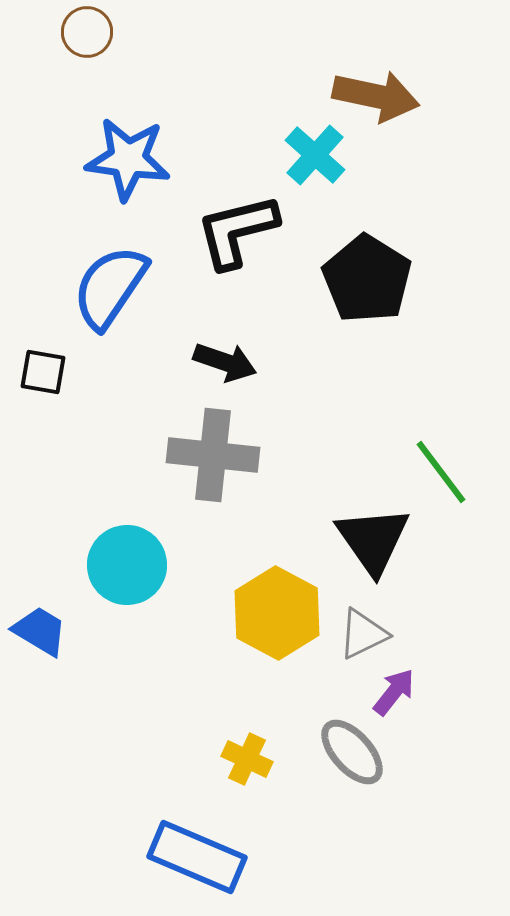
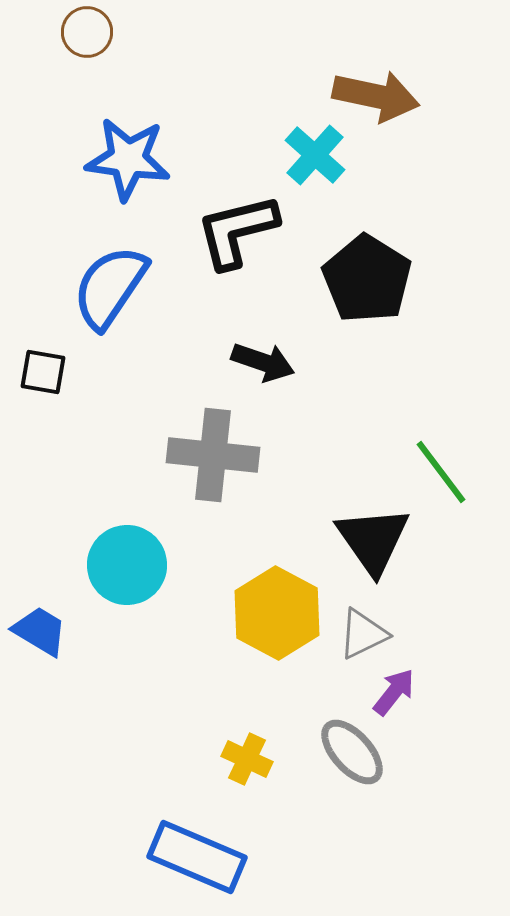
black arrow: moved 38 px right
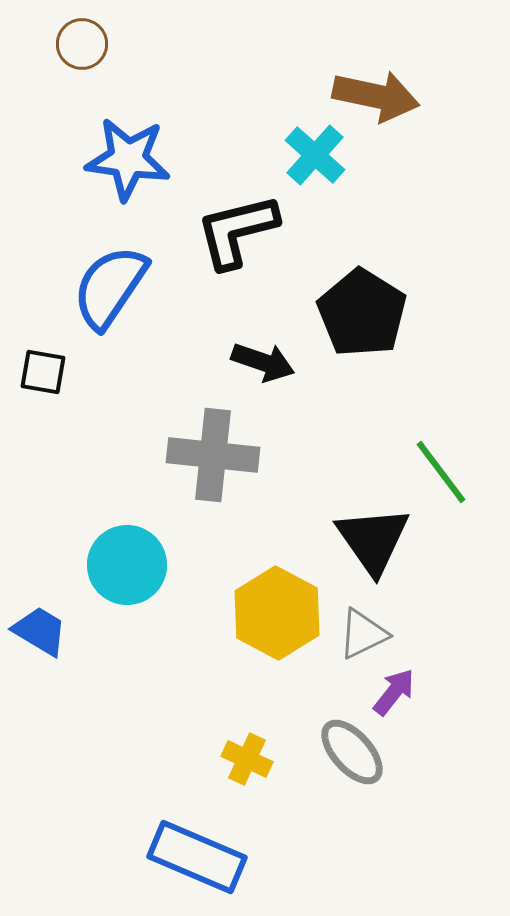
brown circle: moved 5 px left, 12 px down
black pentagon: moved 5 px left, 34 px down
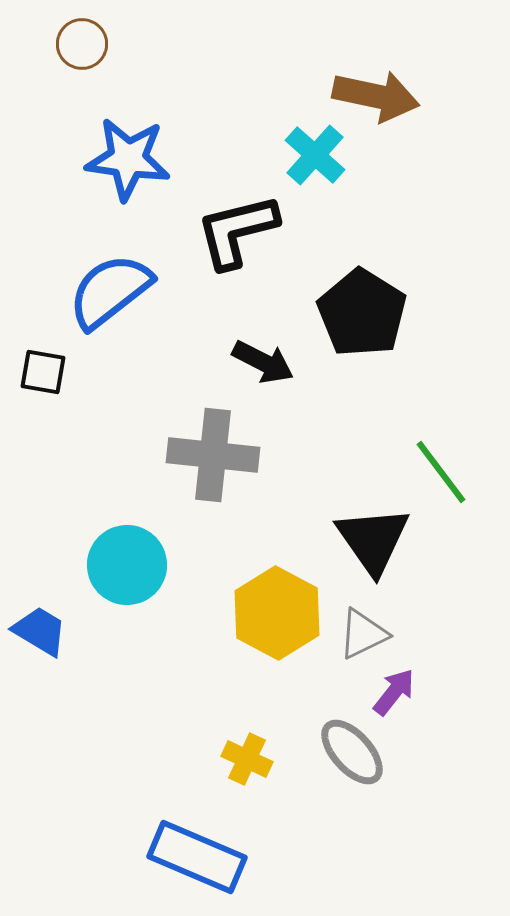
blue semicircle: moved 4 px down; rotated 18 degrees clockwise
black arrow: rotated 8 degrees clockwise
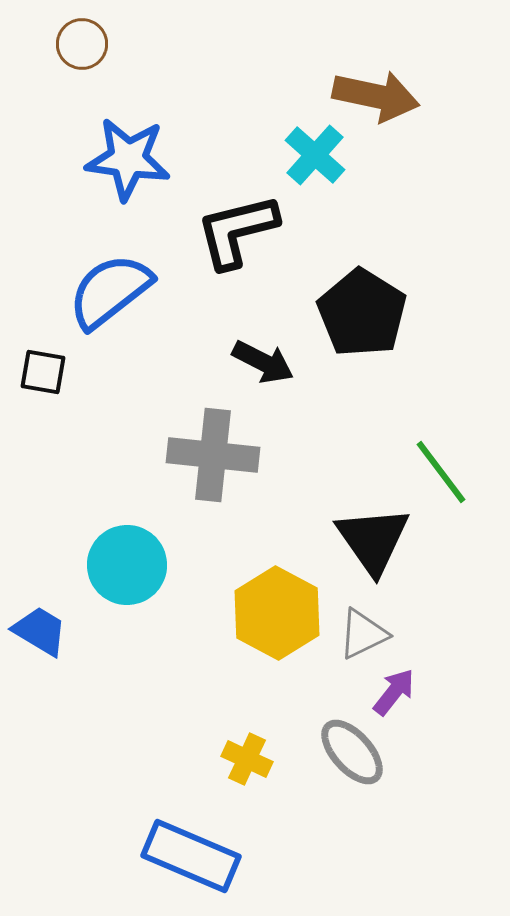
blue rectangle: moved 6 px left, 1 px up
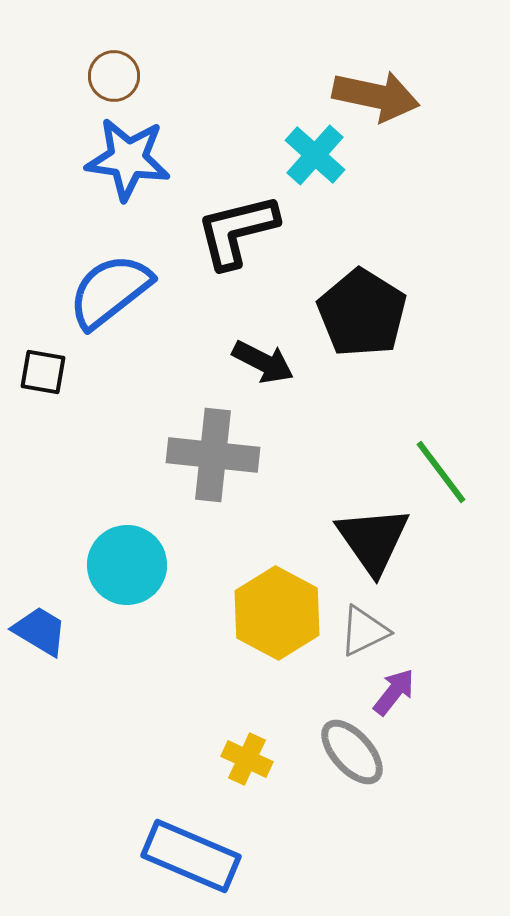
brown circle: moved 32 px right, 32 px down
gray triangle: moved 1 px right, 3 px up
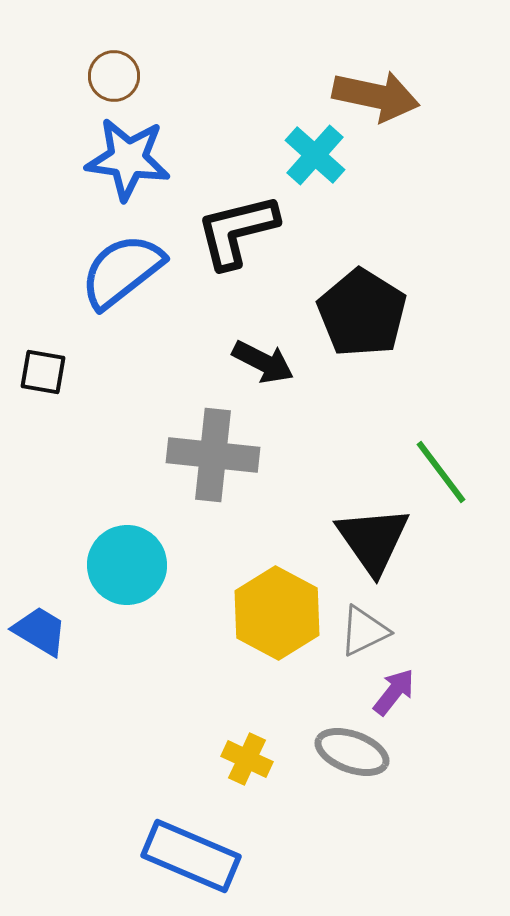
blue semicircle: moved 12 px right, 20 px up
gray ellipse: rotated 28 degrees counterclockwise
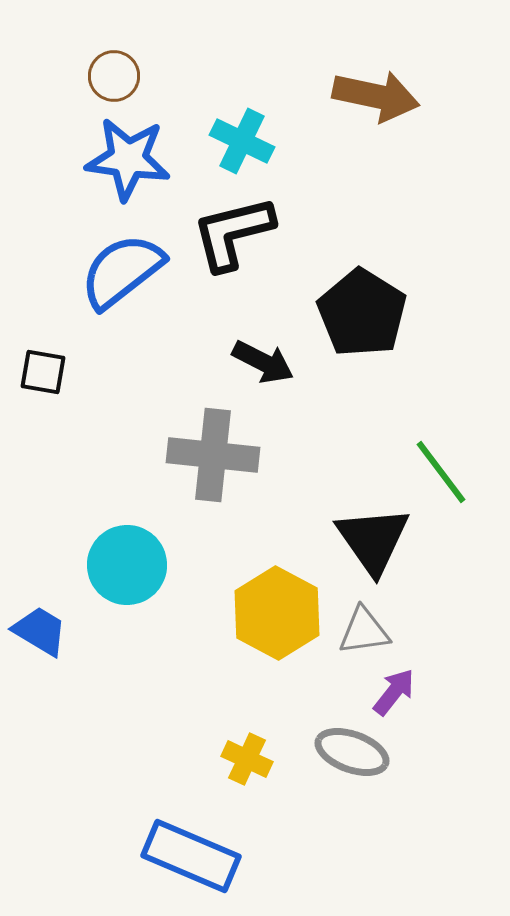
cyan cross: moved 73 px left, 14 px up; rotated 16 degrees counterclockwise
black L-shape: moved 4 px left, 2 px down
gray triangle: rotated 18 degrees clockwise
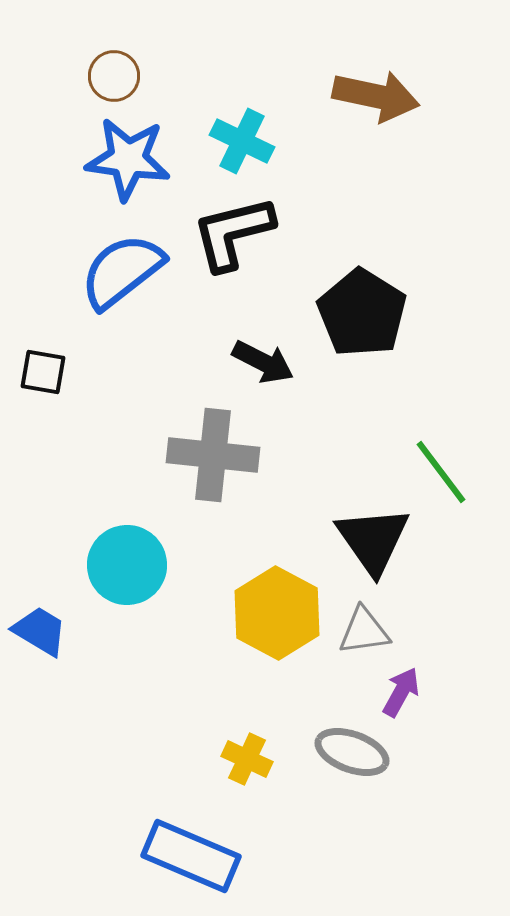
purple arrow: moved 7 px right; rotated 9 degrees counterclockwise
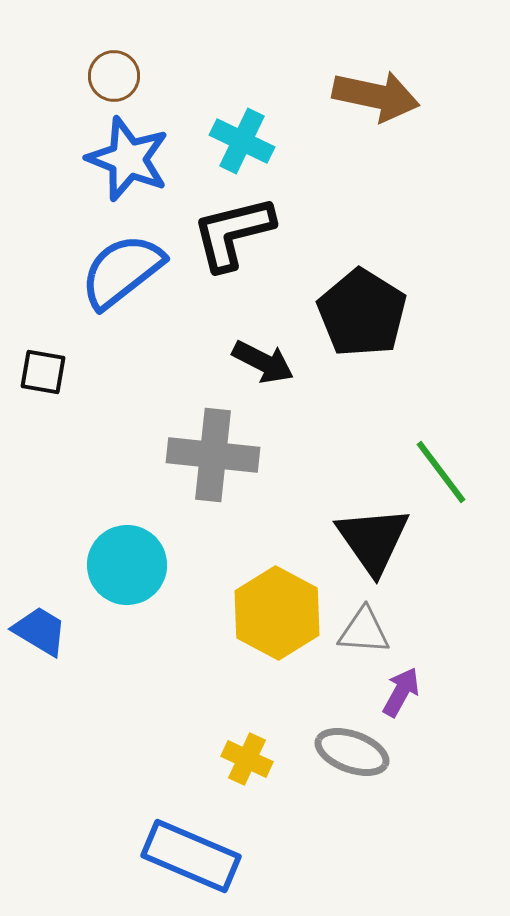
blue star: rotated 14 degrees clockwise
gray triangle: rotated 12 degrees clockwise
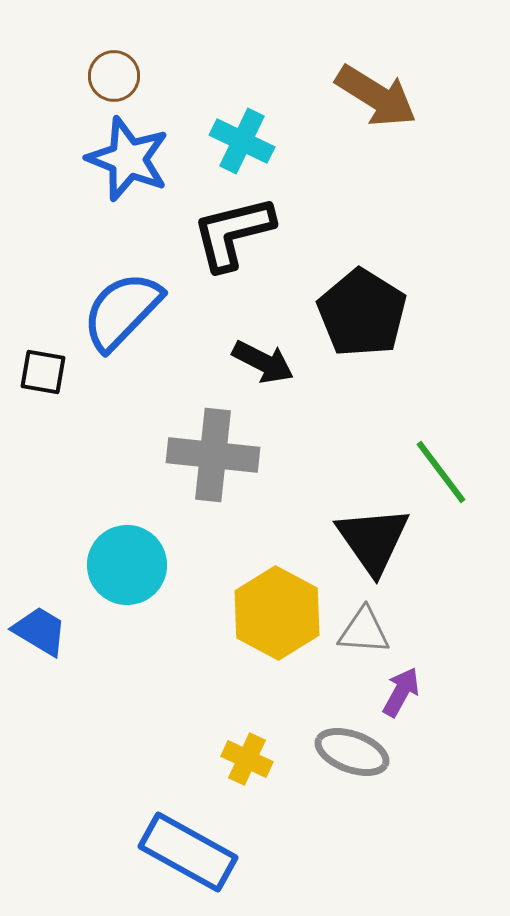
brown arrow: rotated 20 degrees clockwise
blue semicircle: moved 40 px down; rotated 8 degrees counterclockwise
blue rectangle: moved 3 px left, 4 px up; rotated 6 degrees clockwise
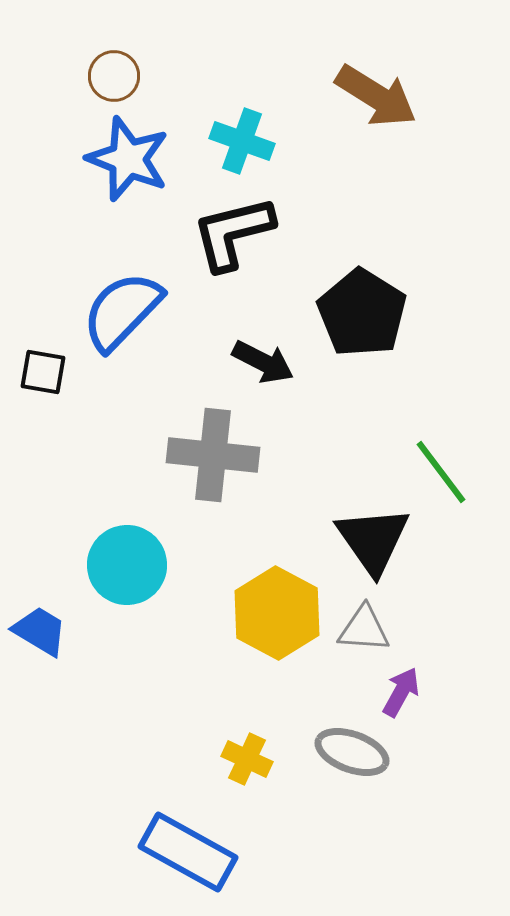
cyan cross: rotated 6 degrees counterclockwise
gray triangle: moved 2 px up
